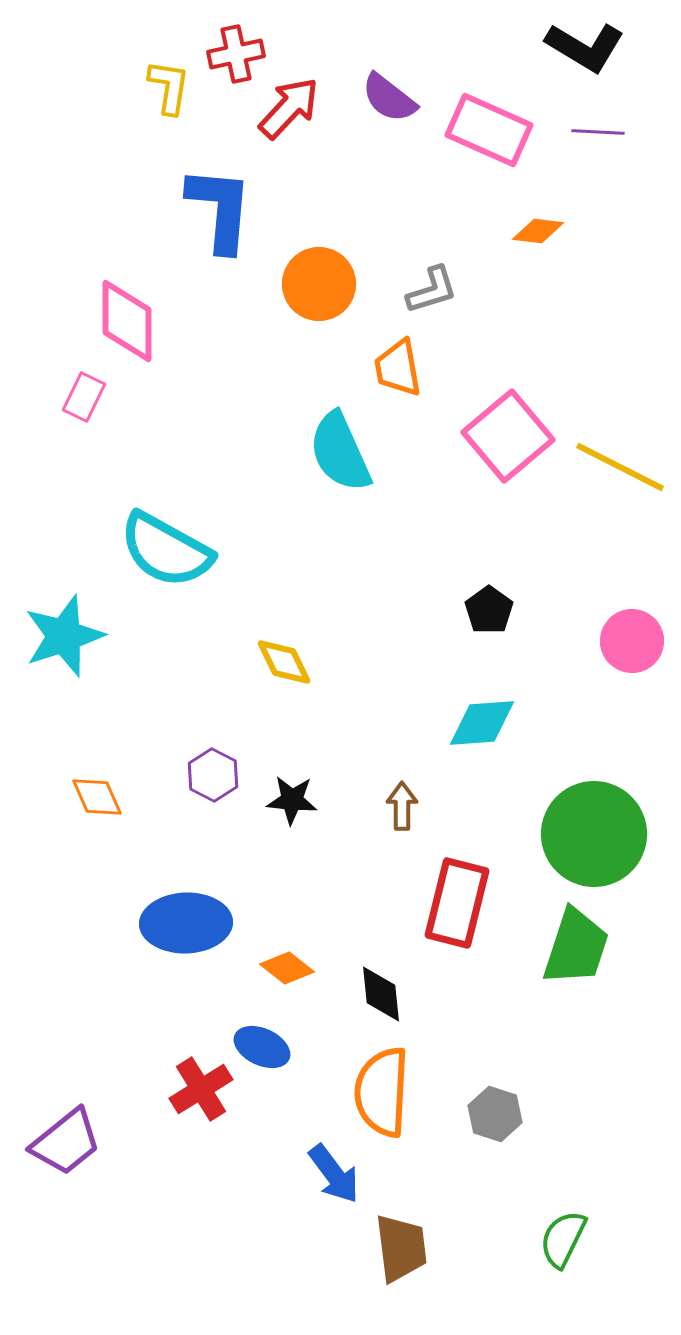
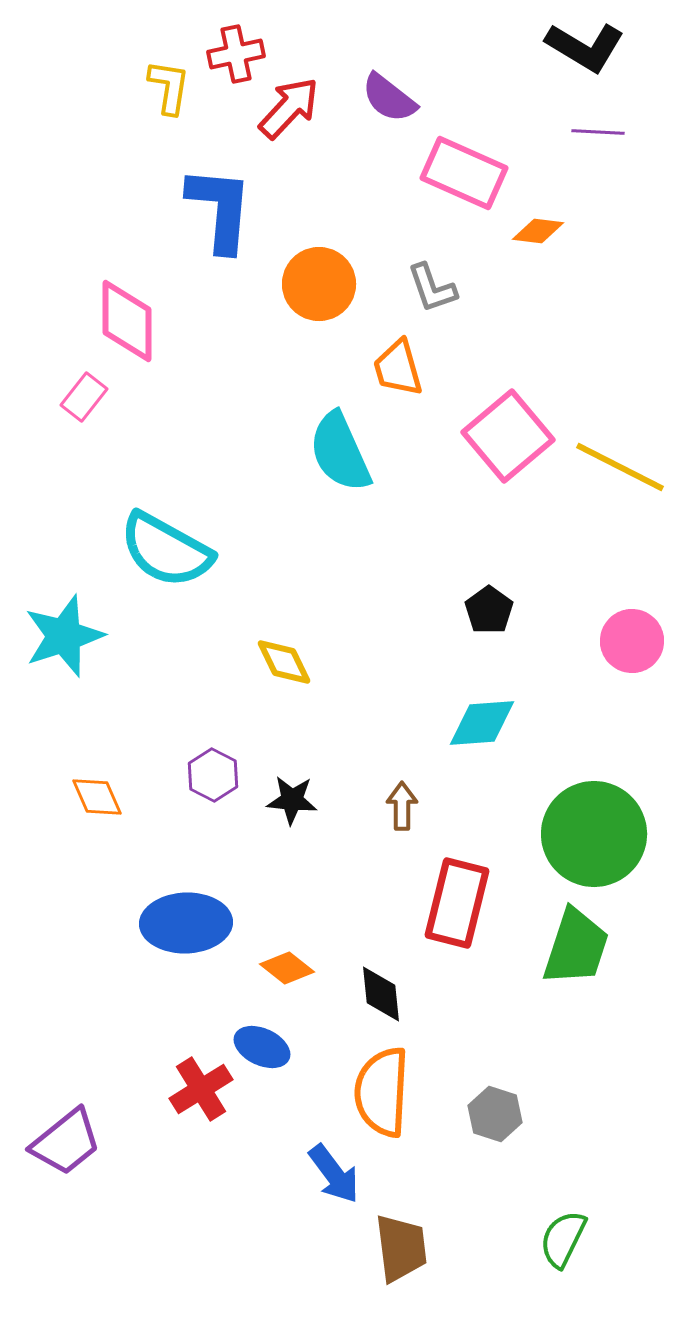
pink rectangle at (489, 130): moved 25 px left, 43 px down
gray L-shape at (432, 290): moved 2 px up; rotated 88 degrees clockwise
orange trapezoid at (398, 368): rotated 6 degrees counterclockwise
pink rectangle at (84, 397): rotated 12 degrees clockwise
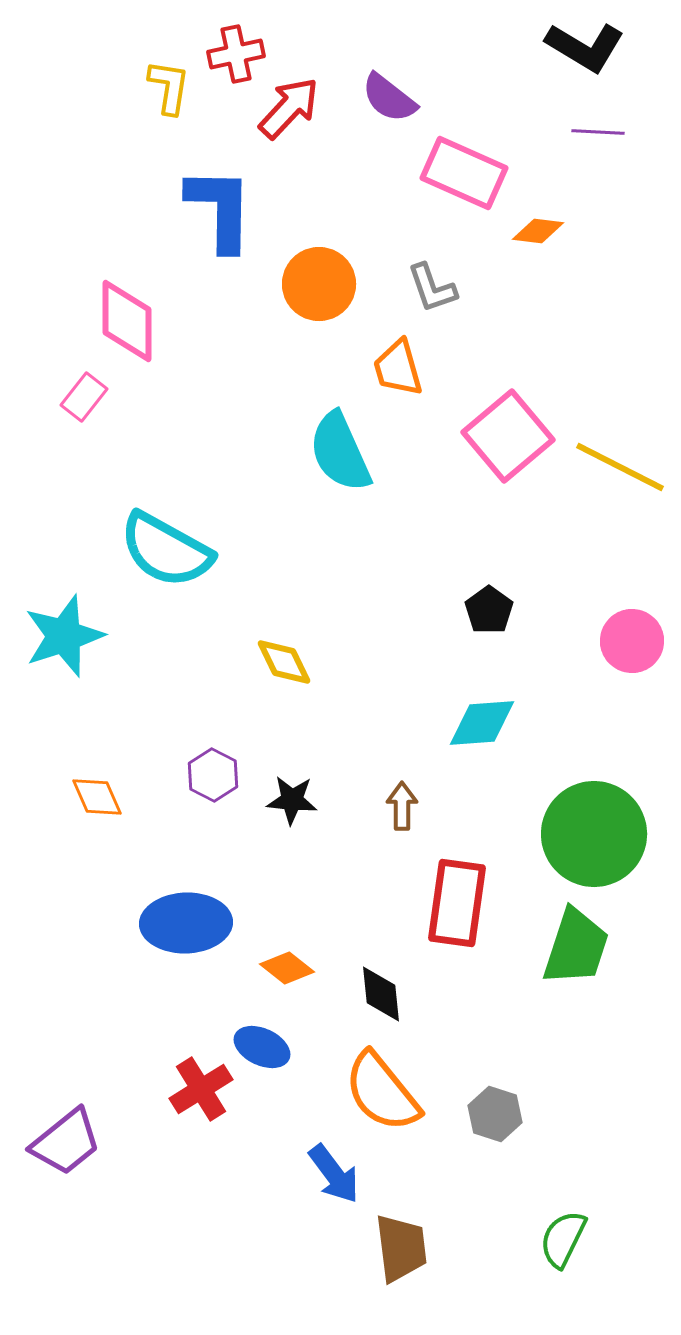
blue L-shape at (220, 209): rotated 4 degrees counterclockwise
red rectangle at (457, 903): rotated 6 degrees counterclockwise
orange semicircle at (382, 1092): rotated 42 degrees counterclockwise
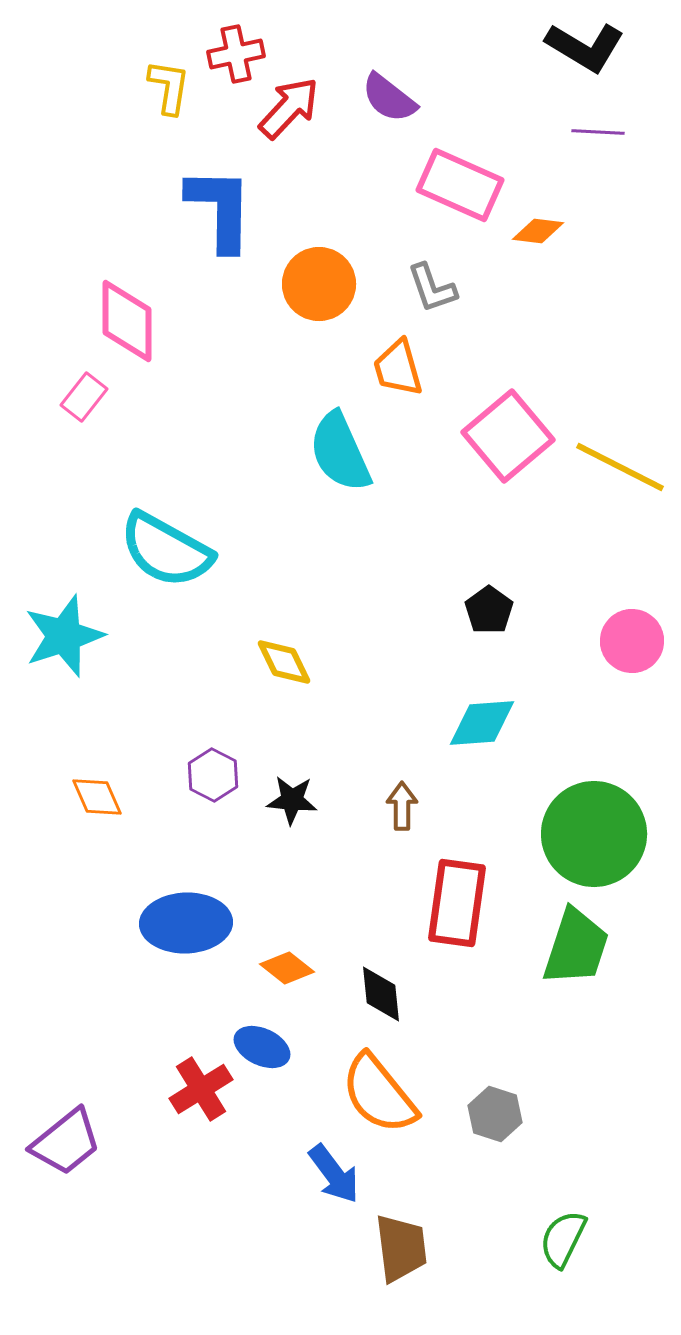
pink rectangle at (464, 173): moved 4 px left, 12 px down
orange semicircle at (382, 1092): moved 3 px left, 2 px down
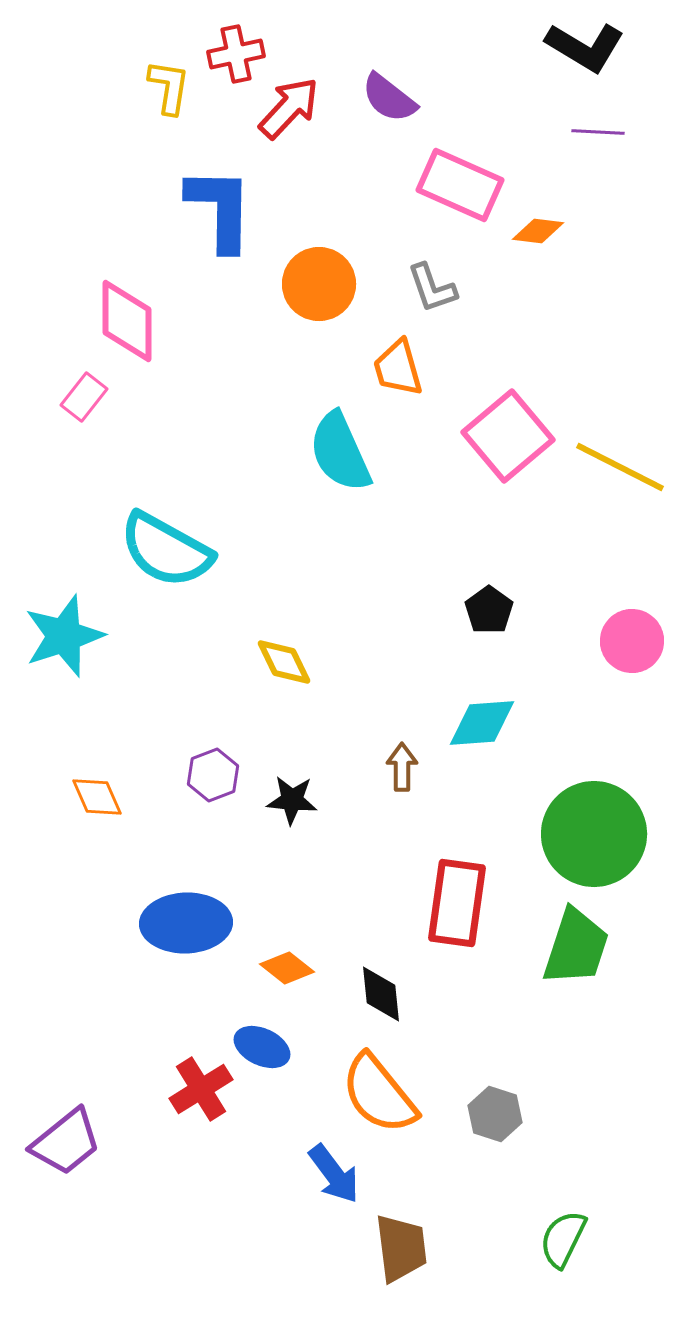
purple hexagon at (213, 775): rotated 12 degrees clockwise
brown arrow at (402, 806): moved 39 px up
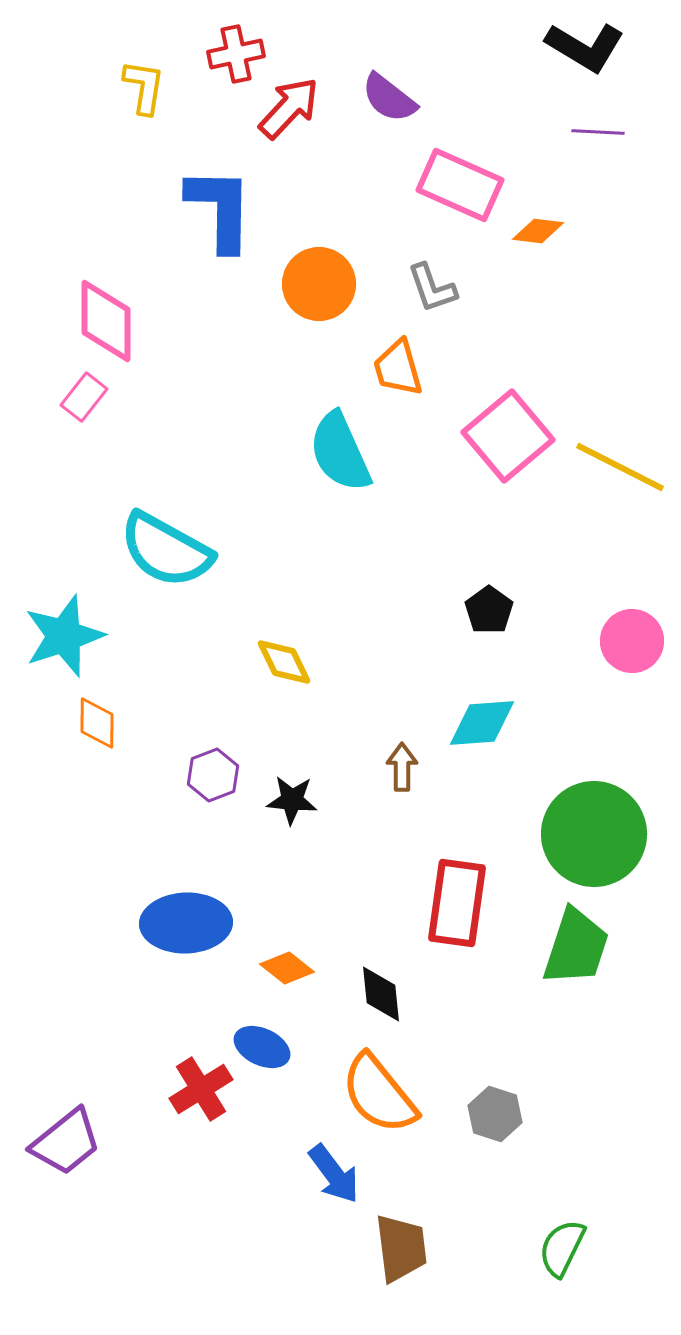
yellow L-shape at (169, 87): moved 25 px left
pink diamond at (127, 321): moved 21 px left
orange diamond at (97, 797): moved 74 px up; rotated 24 degrees clockwise
green semicircle at (563, 1239): moved 1 px left, 9 px down
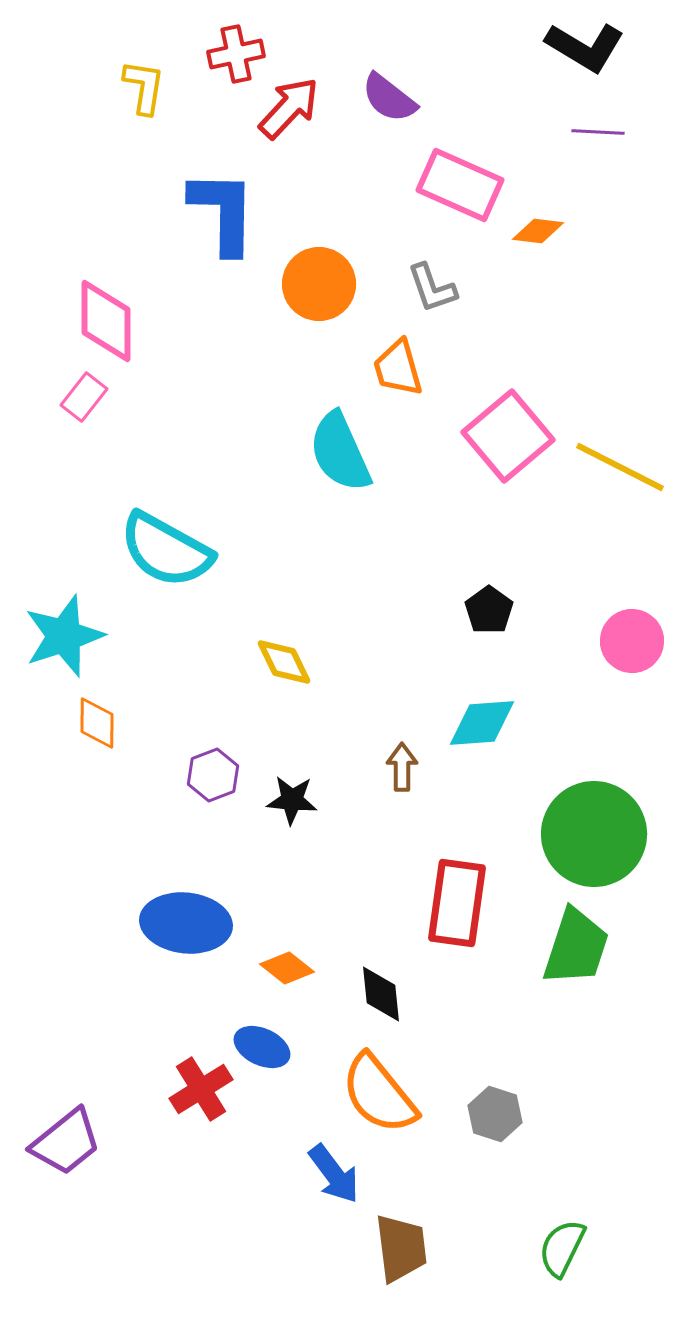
blue L-shape at (220, 209): moved 3 px right, 3 px down
blue ellipse at (186, 923): rotated 8 degrees clockwise
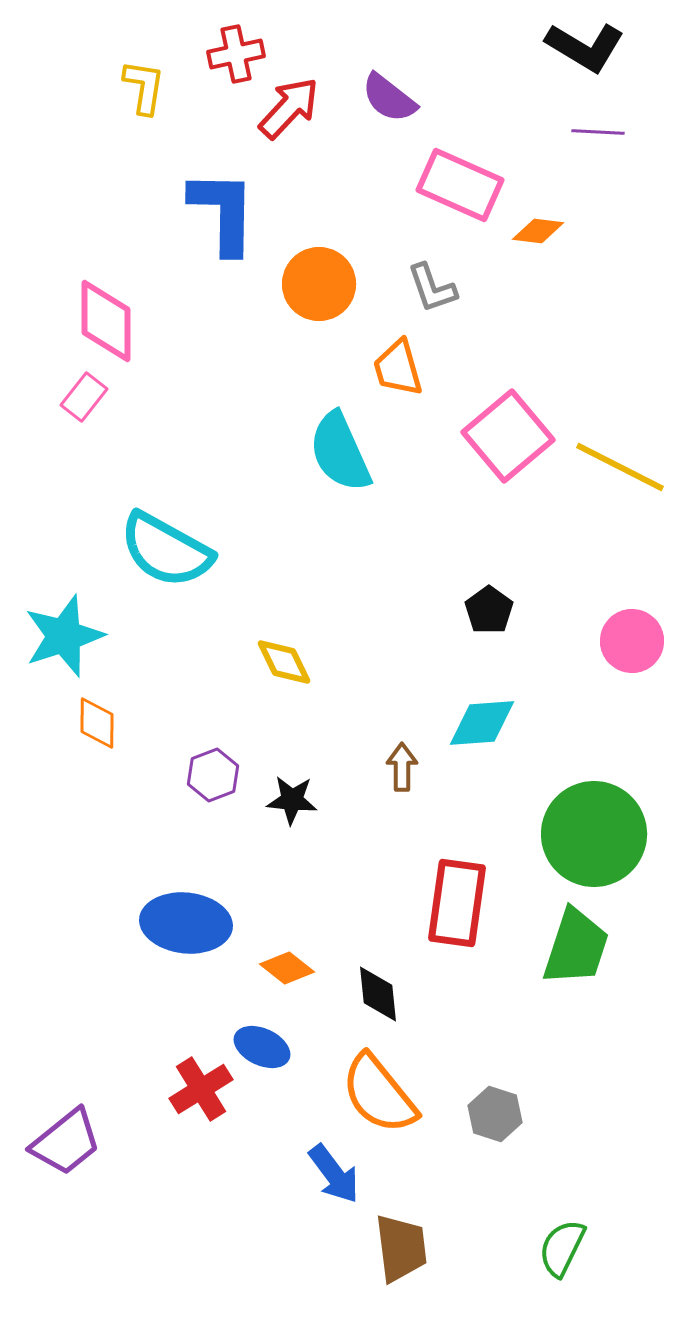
black diamond at (381, 994): moved 3 px left
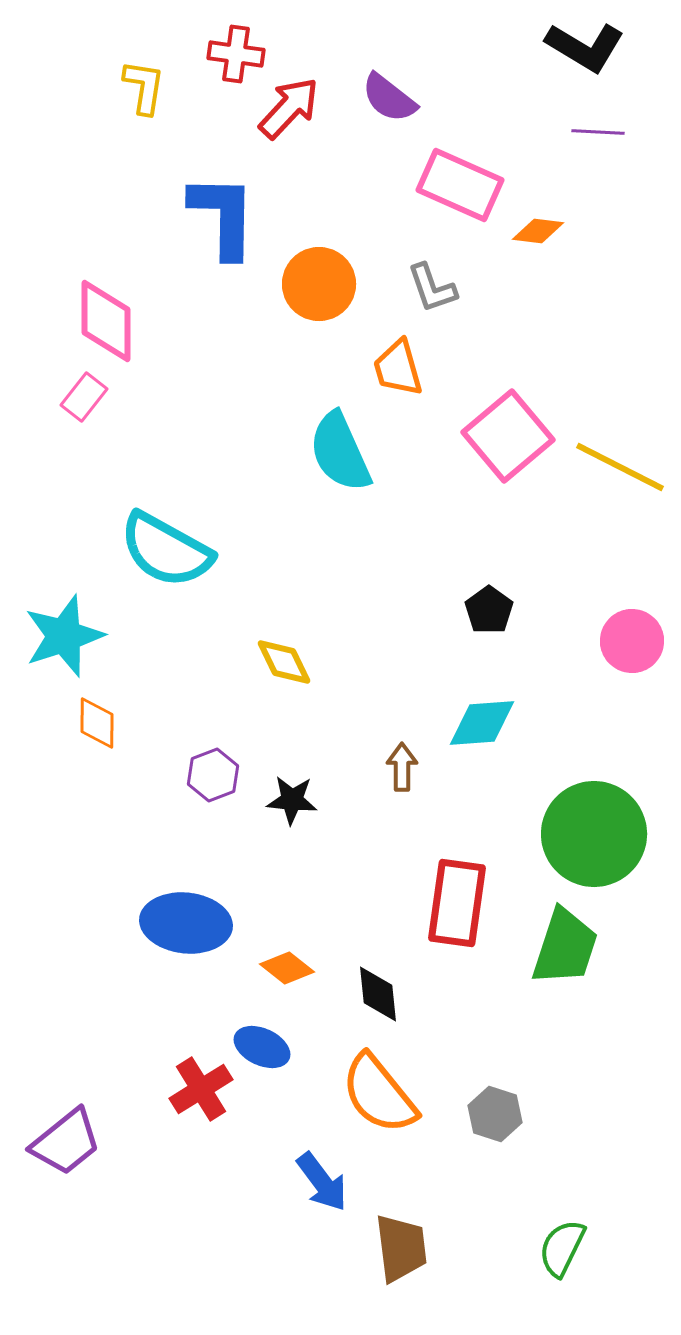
red cross at (236, 54): rotated 20 degrees clockwise
blue L-shape at (223, 212): moved 4 px down
green trapezoid at (576, 947): moved 11 px left
blue arrow at (334, 1174): moved 12 px left, 8 px down
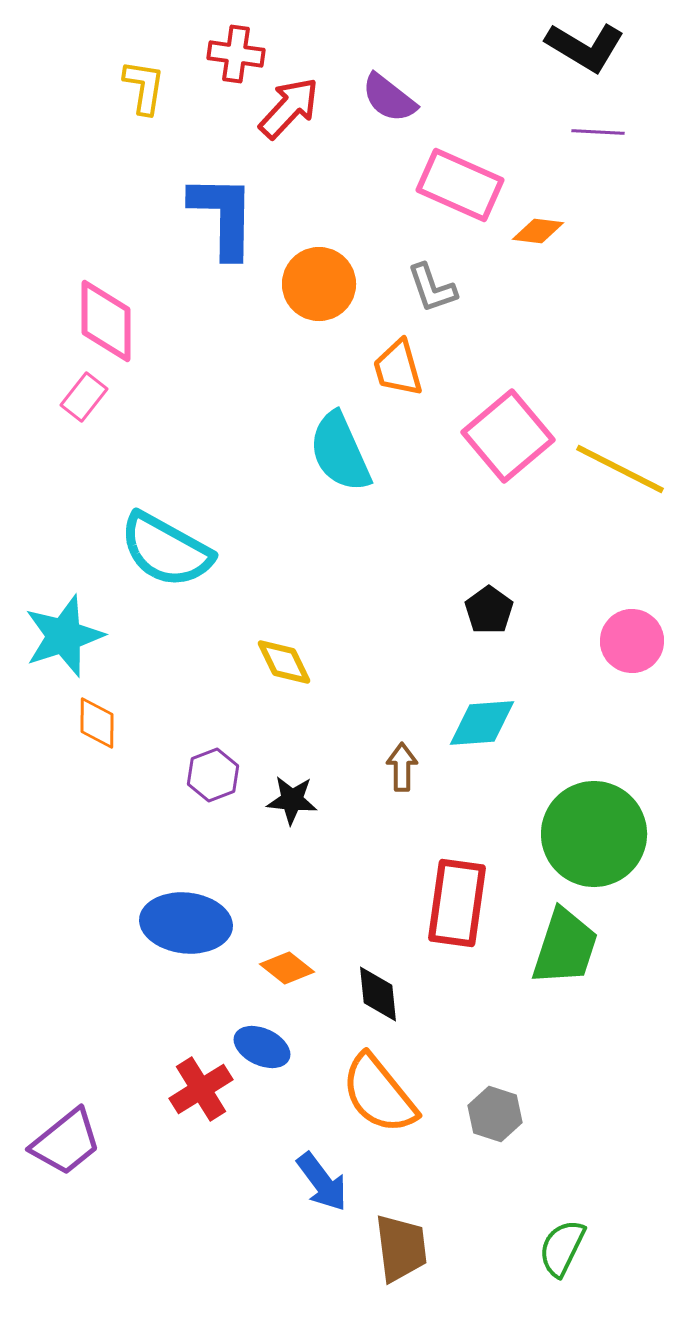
yellow line at (620, 467): moved 2 px down
